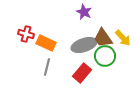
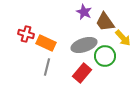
brown trapezoid: moved 2 px right, 16 px up
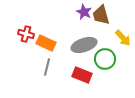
brown trapezoid: moved 4 px left, 7 px up; rotated 20 degrees clockwise
green circle: moved 3 px down
red rectangle: moved 2 px down; rotated 72 degrees clockwise
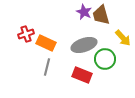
red cross: rotated 35 degrees counterclockwise
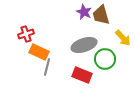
orange rectangle: moved 7 px left, 9 px down
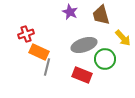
purple star: moved 14 px left
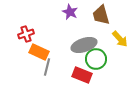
yellow arrow: moved 3 px left, 1 px down
green circle: moved 9 px left
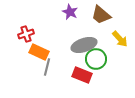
brown trapezoid: rotated 35 degrees counterclockwise
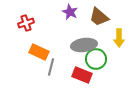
brown trapezoid: moved 2 px left, 2 px down
red cross: moved 11 px up
yellow arrow: moved 1 px left, 1 px up; rotated 42 degrees clockwise
gray ellipse: rotated 10 degrees clockwise
gray line: moved 4 px right
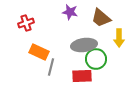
purple star: rotated 14 degrees counterclockwise
brown trapezoid: moved 2 px right, 1 px down
red rectangle: moved 1 px down; rotated 24 degrees counterclockwise
